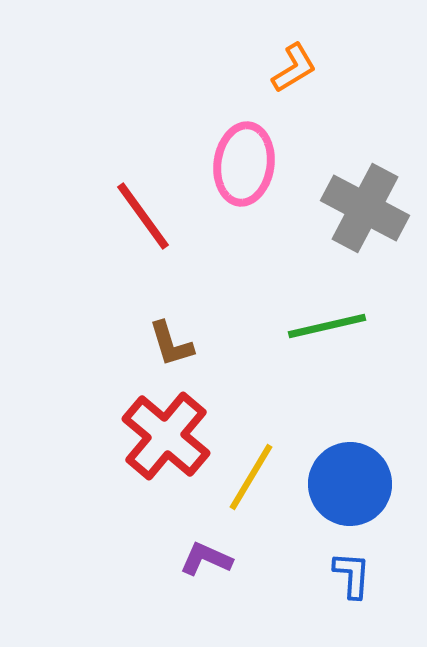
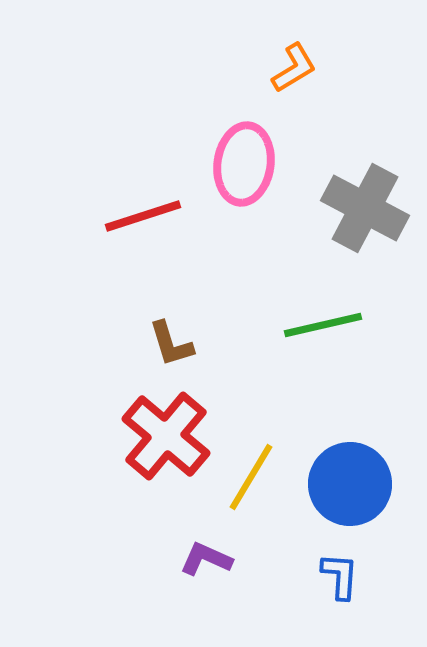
red line: rotated 72 degrees counterclockwise
green line: moved 4 px left, 1 px up
blue L-shape: moved 12 px left, 1 px down
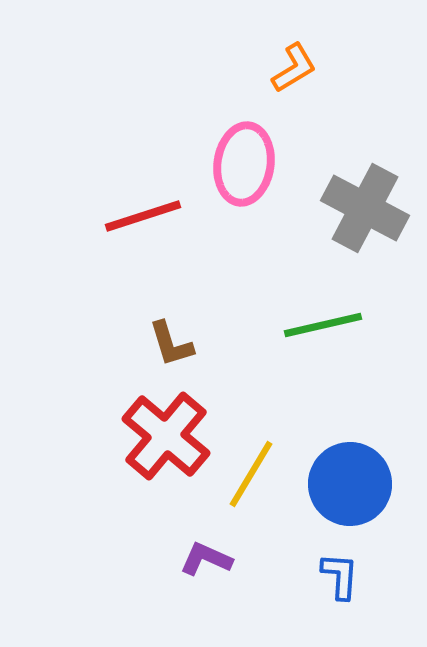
yellow line: moved 3 px up
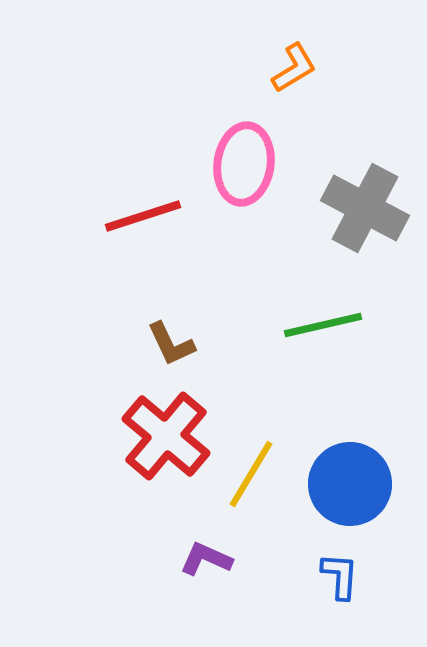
brown L-shape: rotated 8 degrees counterclockwise
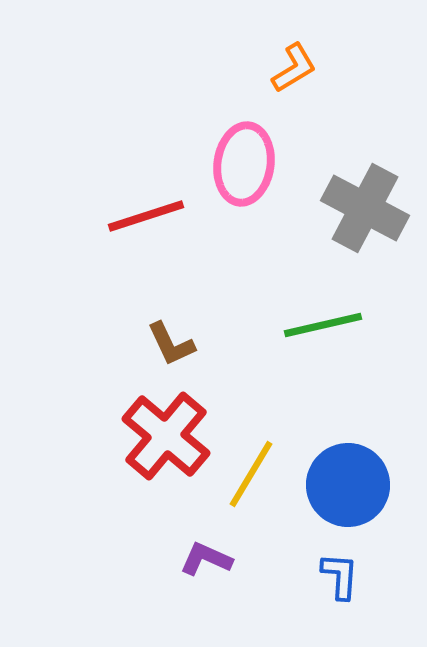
red line: moved 3 px right
blue circle: moved 2 px left, 1 px down
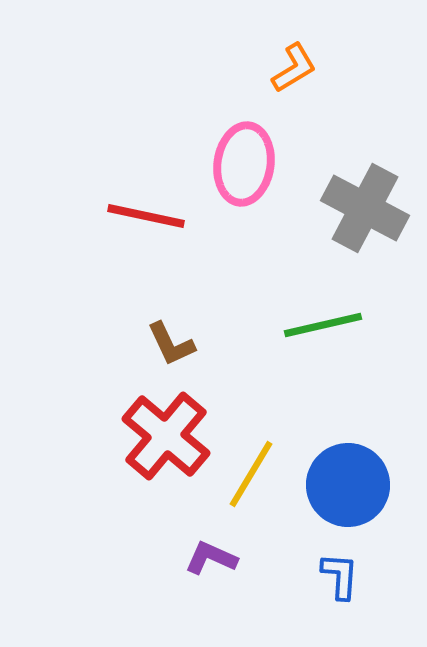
red line: rotated 30 degrees clockwise
purple L-shape: moved 5 px right, 1 px up
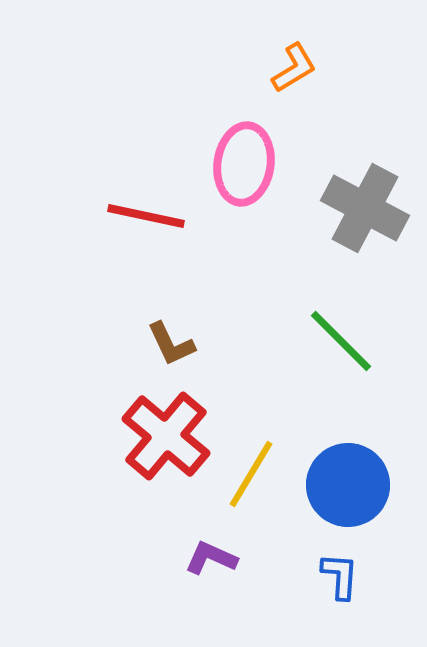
green line: moved 18 px right, 16 px down; rotated 58 degrees clockwise
